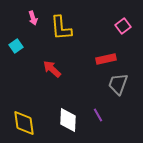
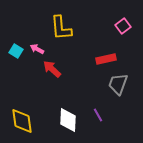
pink arrow: moved 4 px right, 31 px down; rotated 136 degrees clockwise
cyan square: moved 5 px down; rotated 24 degrees counterclockwise
yellow diamond: moved 2 px left, 2 px up
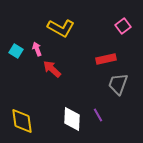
yellow L-shape: rotated 56 degrees counterclockwise
pink arrow: rotated 40 degrees clockwise
white diamond: moved 4 px right, 1 px up
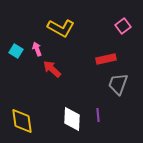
purple line: rotated 24 degrees clockwise
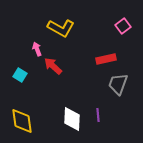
cyan square: moved 4 px right, 24 px down
red arrow: moved 1 px right, 3 px up
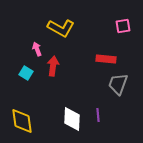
pink square: rotated 28 degrees clockwise
red rectangle: rotated 18 degrees clockwise
red arrow: rotated 54 degrees clockwise
cyan square: moved 6 px right, 2 px up
